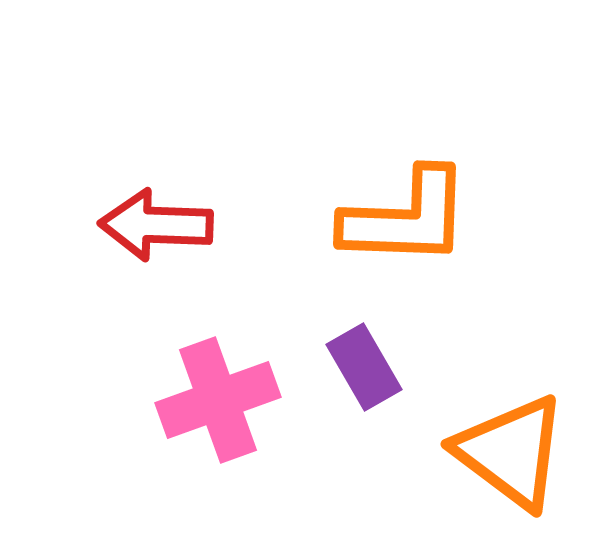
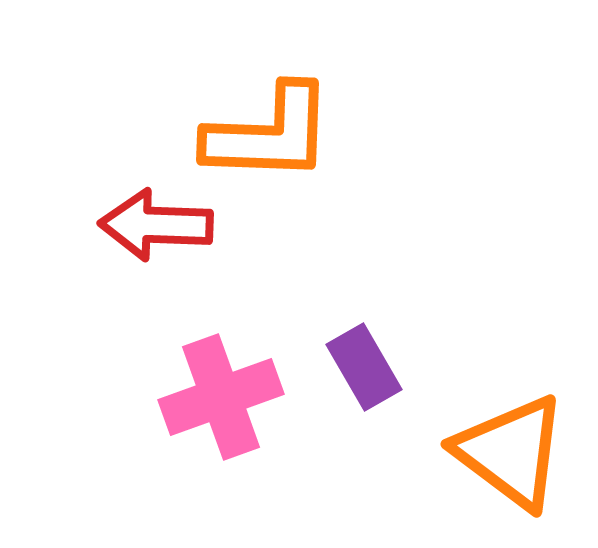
orange L-shape: moved 137 px left, 84 px up
pink cross: moved 3 px right, 3 px up
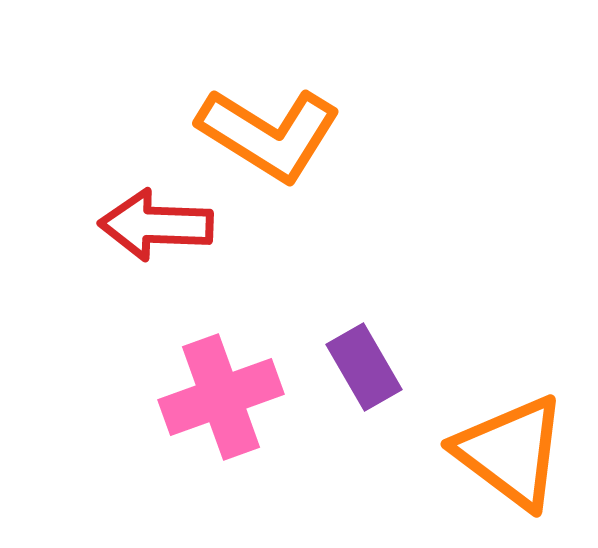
orange L-shape: rotated 30 degrees clockwise
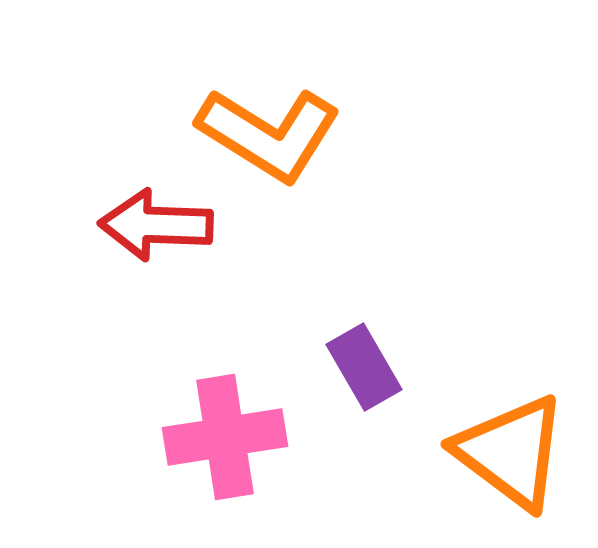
pink cross: moved 4 px right, 40 px down; rotated 11 degrees clockwise
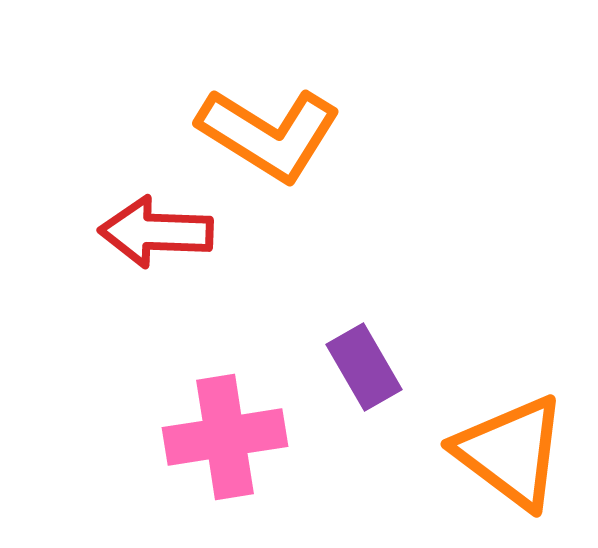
red arrow: moved 7 px down
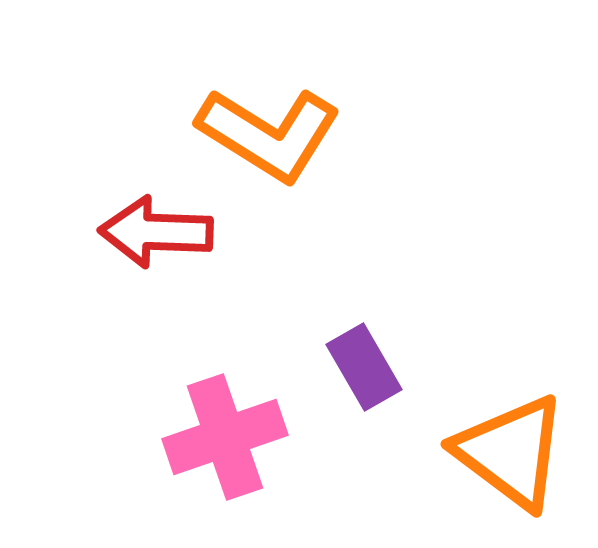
pink cross: rotated 10 degrees counterclockwise
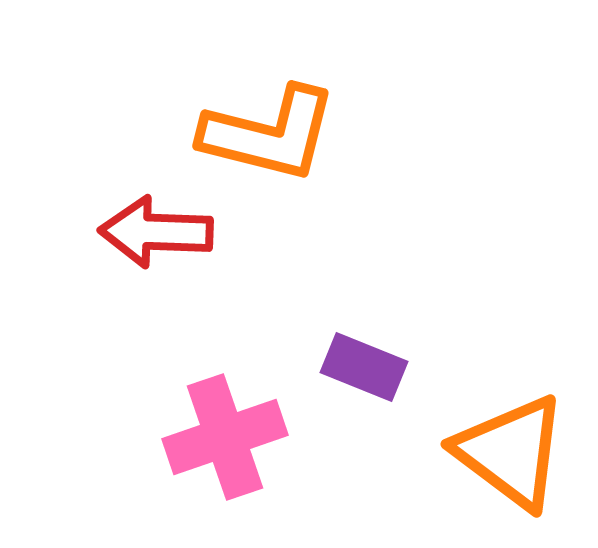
orange L-shape: rotated 18 degrees counterclockwise
purple rectangle: rotated 38 degrees counterclockwise
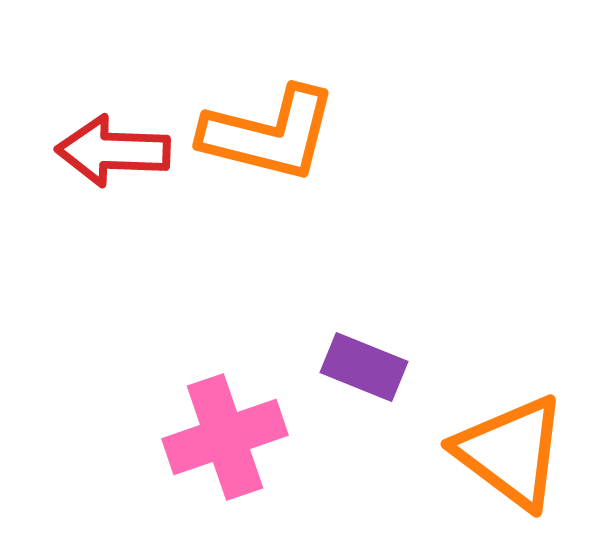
red arrow: moved 43 px left, 81 px up
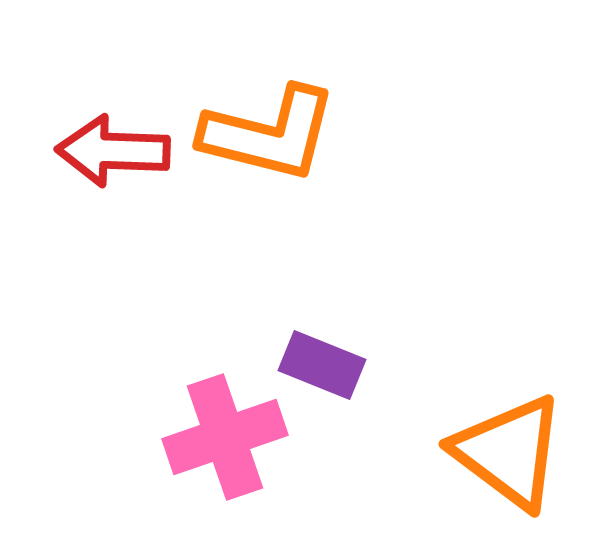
purple rectangle: moved 42 px left, 2 px up
orange triangle: moved 2 px left
